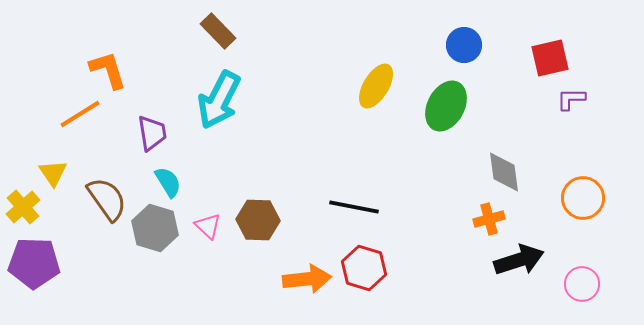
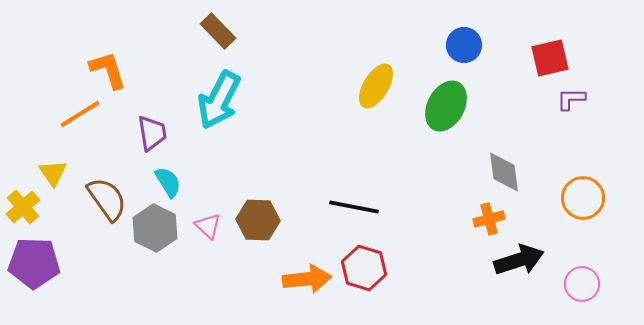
gray hexagon: rotated 9 degrees clockwise
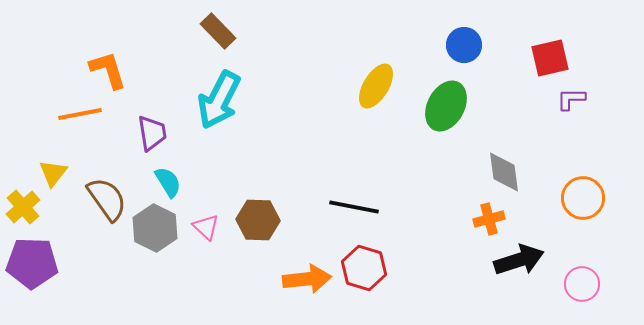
orange line: rotated 21 degrees clockwise
yellow triangle: rotated 12 degrees clockwise
pink triangle: moved 2 px left, 1 px down
purple pentagon: moved 2 px left
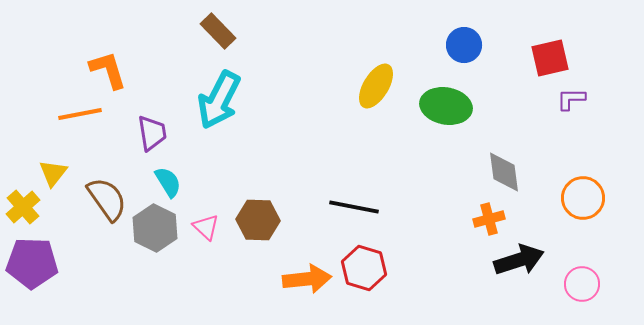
green ellipse: rotated 72 degrees clockwise
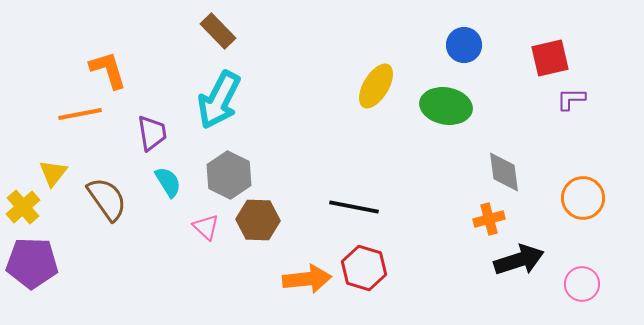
gray hexagon: moved 74 px right, 53 px up
